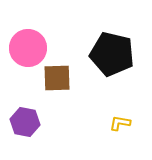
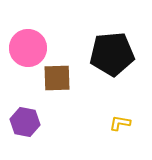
black pentagon: rotated 18 degrees counterclockwise
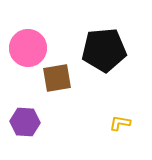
black pentagon: moved 8 px left, 4 px up
brown square: rotated 8 degrees counterclockwise
purple hexagon: rotated 8 degrees counterclockwise
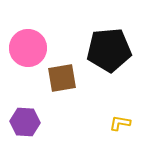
black pentagon: moved 5 px right
brown square: moved 5 px right
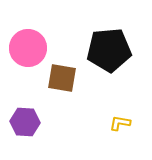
brown square: rotated 20 degrees clockwise
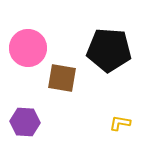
black pentagon: rotated 9 degrees clockwise
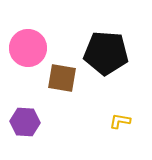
black pentagon: moved 3 px left, 3 px down
yellow L-shape: moved 2 px up
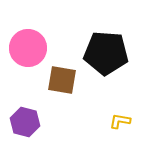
brown square: moved 2 px down
purple hexagon: rotated 12 degrees clockwise
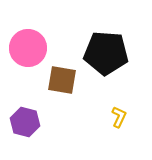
yellow L-shape: moved 1 px left, 4 px up; rotated 105 degrees clockwise
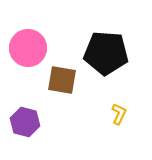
yellow L-shape: moved 3 px up
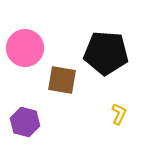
pink circle: moved 3 px left
